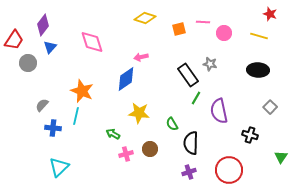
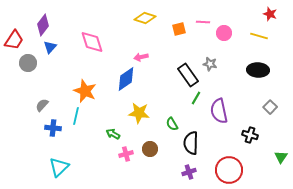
orange star: moved 3 px right
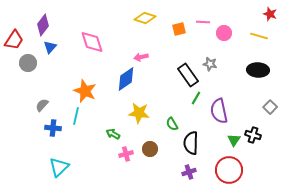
black cross: moved 3 px right
green triangle: moved 47 px left, 17 px up
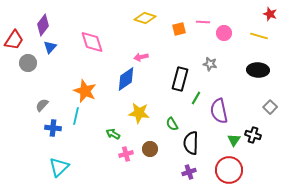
black rectangle: moved 8 px left, 4 px down; rotated 50 degrees clockwise
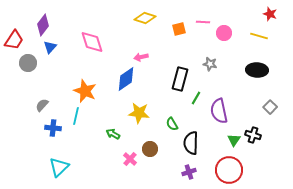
black ellipse: moved 1 px left
pink cross: moved 4 px right, 5 px down; rotated 32 degrees counterclockwise
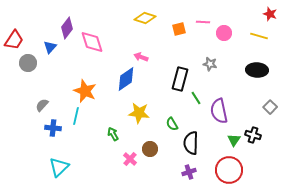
purple diamond: moved 24 px right, 3 px down
pink arrow: rotated 32 degrees clockwise
green line: rotated 64 degrees counterclockwise
green arrow: rotated 32 degrees clockwise
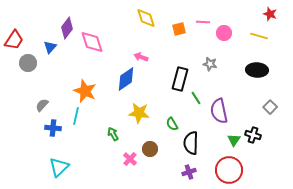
yellow diamond: moved 1 px right; rotated 55 degrees clockwise
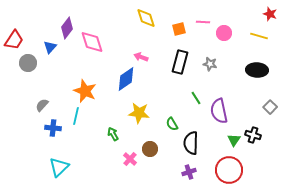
black rectangle: moved 17 px up
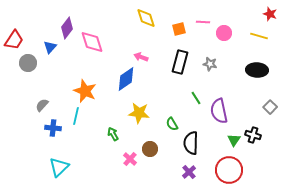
purple cross: rotated 24 degrees counterclockwise
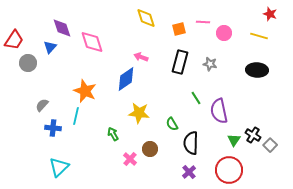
purple diamond: moved 5 px left; rotated 55 degrees counterclockwise
gray square: moved 38 px down
black cross: rotated 14 degrees clockwise
